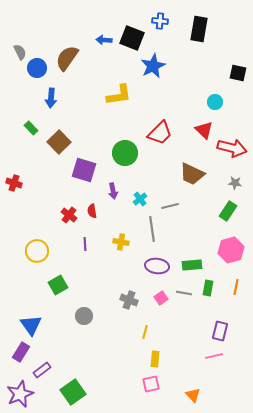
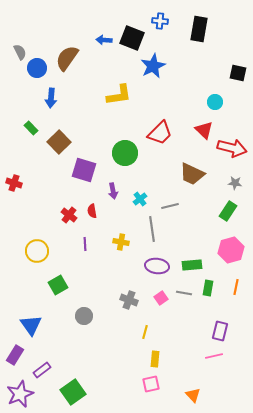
purple rectangle at (21, 352): moved 6 px left, 3 px down
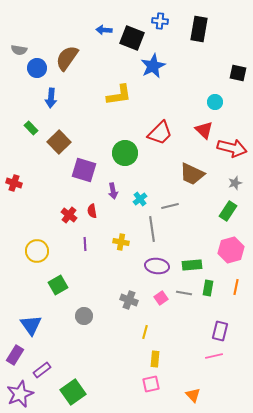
blue arrow at (104, 40): moved 10 px up
gray semicircle at (20, 52): moved 1 px left, 2 px up; rotated 126 degrees clockwise
gray star at (235, 183): rotated 24 degrees counterclockwise
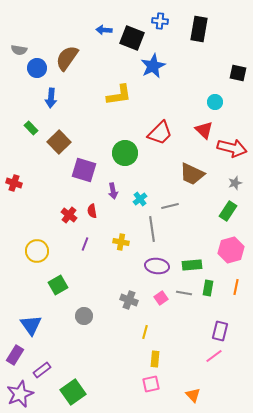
purple line at (85, 244): rotated 24 degrees clockwise
pink line at (214, 356): rotated 24 degrees counterclockwise
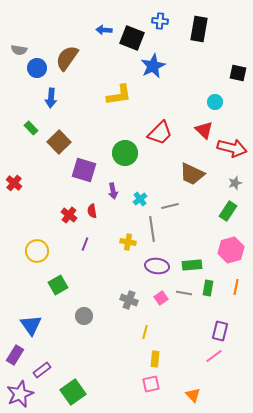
red cross at (14, 183): rotated 21 degrees clockwise
yellow cross at (121, 242): moved 7 px right
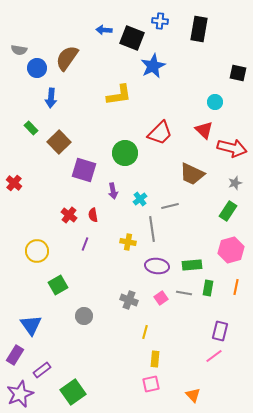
red semicircle at (92, 211): moved 1 px right, 4 px down
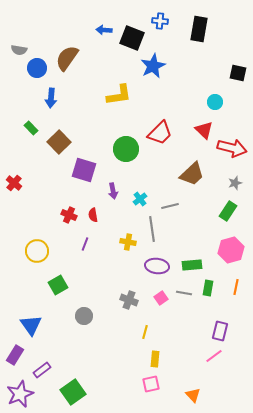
green circle at (125, 153): moved 1 px right, 4 px up
brown trapezoid at (192, 174): rotated 68 degrees counterclockwise
red cross at (69, 215): rotated 14 degrees counterclockwise
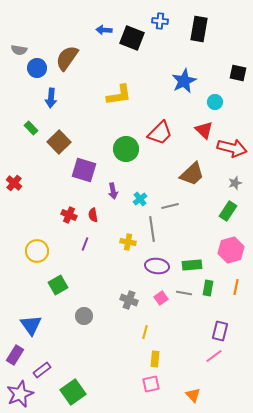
blue star at (153, 66): moved 31 px right, 15 px down
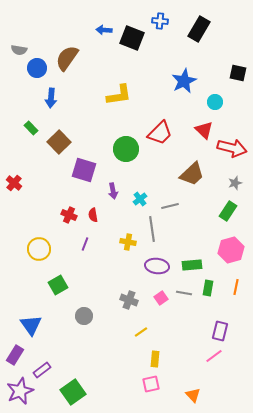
black rectangle at (199, 29): rotated 20 degrees clockwise
yellow circle at (37, 251): moved 2 px right, 2 px up
yellow line at (145, 332): moved 4 px left; rotated 40 degrees clockwise
purple star at (20, 394): moved 3 px up
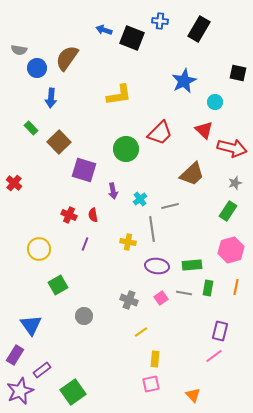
blue arrow at (104, 30): rotated 14 degrees clockwise
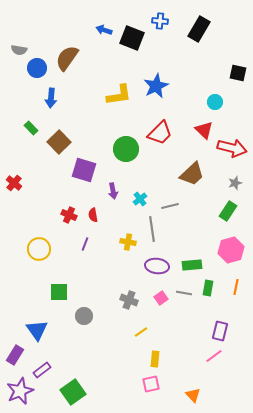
blue star at (184, 81): moved 28 px left, 5 px down
green square at (58, 285): moved 1 px right, 7 px down; rotated 30 degrees clockwise
blue triangle at (31, 325): moved 6 px right, 5 px down
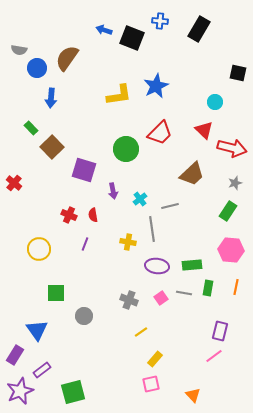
brown square at (59, 142): moved 7 px left, 5 px down
pink hexagon at (231, 250): rotated 20 degrees clockwise
green square at (59, 292): moved 3 px left, 1 px down
yellow rectangle at (155, 359): rotated 35 degrees clockwise
green square at (73, 392): rotated 20 degrees clockwise
